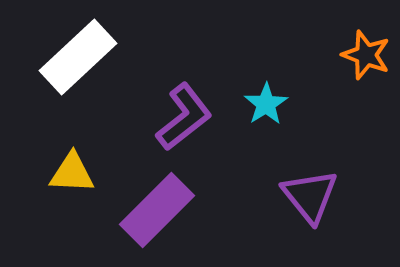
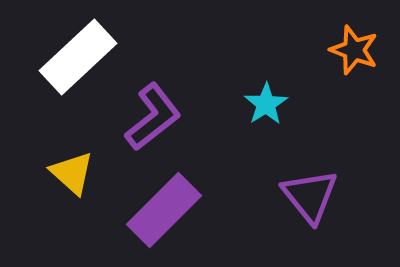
orange star: moved 12 px left, 5 px up
purple L-shape: moved 31 px left
yellow triangle: rotated 39 degrees clockwise
purple rectangle: moved 7 px right
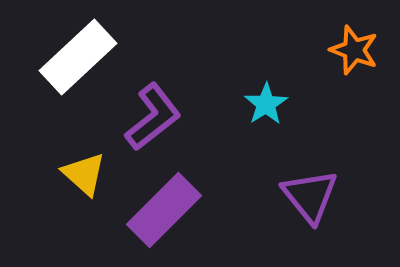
yellow triangle: moved 12 px right, 1 px down
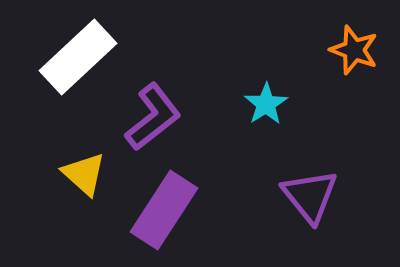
purple rectangle: rotated 12 degrees counterclockwise
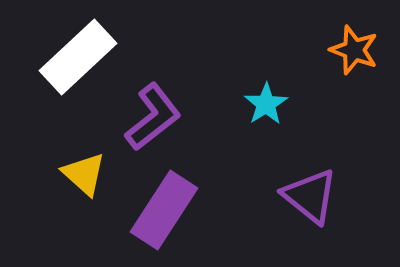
purple triangle: rotated 12 degrees counterclockwise
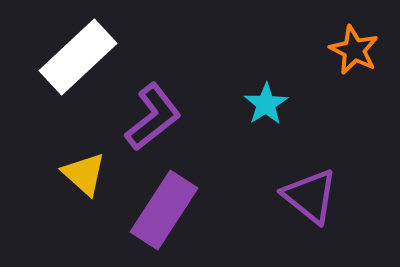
orange star: rotated 6 degrees clockwise
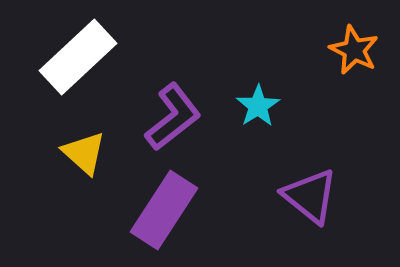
cyan star: moved 8 px left, 2 px down
purple L-shape: moved 20 px right
yellow triangle: moved 21 px up
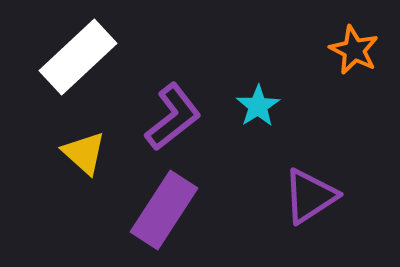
purple triangle: rotated 48 degrees clockwise
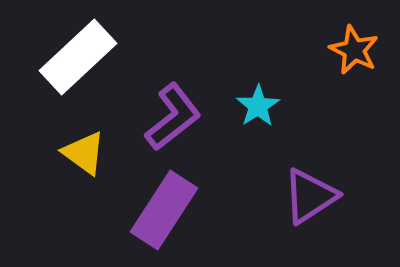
yellow triangle: rotated 6 degrees counterclockwise
